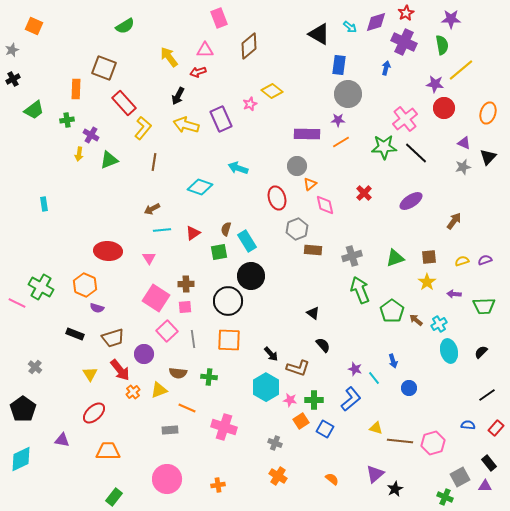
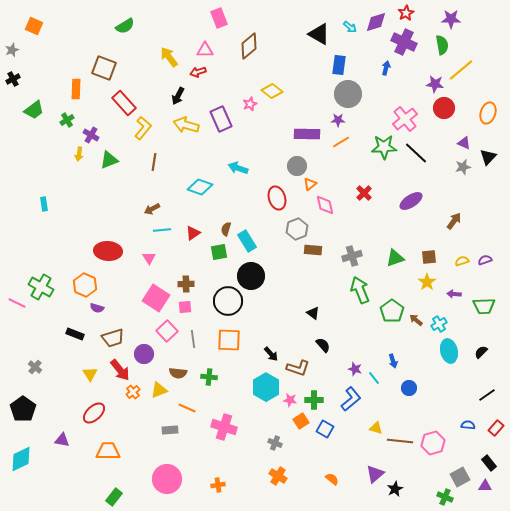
green cross at (67, 120): rotated 24 degrees counterclockwise
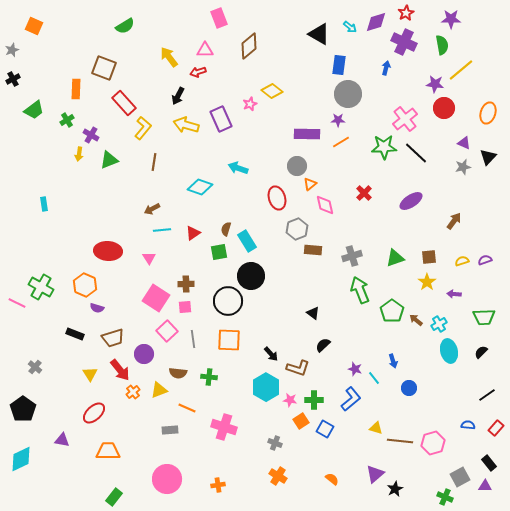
green trapezoid at (484, 306): moved 11 px down
black semicircle at (323, 345): rotated 91 degrees counterclockwise
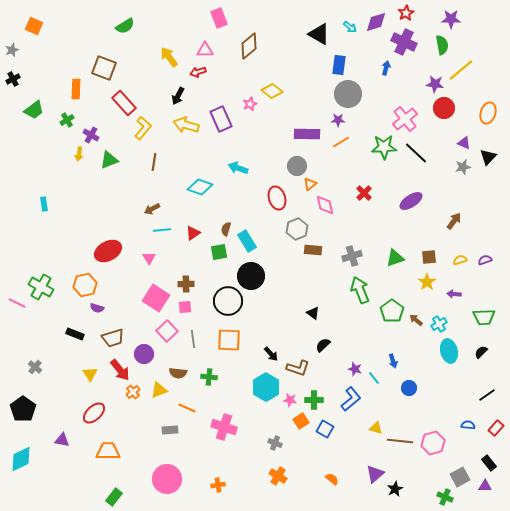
red ellipse at (108, 251): rotated 32 degrees counterclockwise
yellow semicircle at (462, 261): moved 2 px left, 1 px up
orange hexagon at (85, 285): rotated 25 degrees clockwise
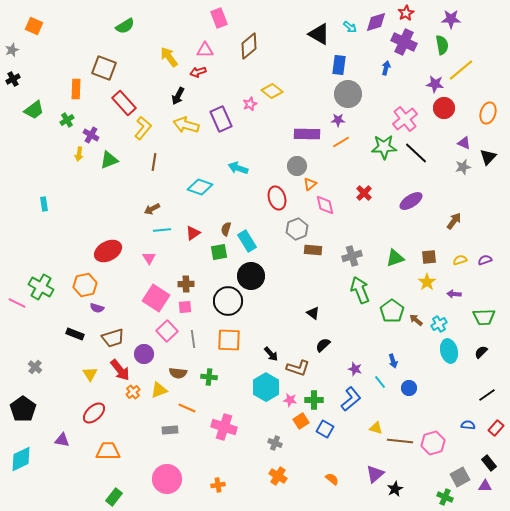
cyan line at (374, 378): moved 6 px right, 4 px down
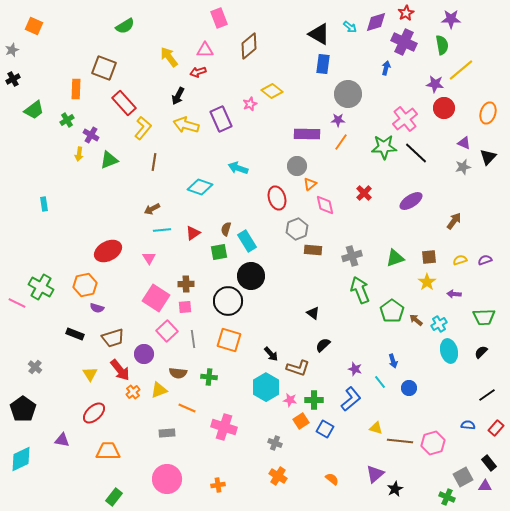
blue rectangle at (339, 65): moved 16 px left, 1 px up
orange line at (341, 142): rotated 24 degrees counterclockwise
orange square at (229, 340): rotated 15 degrees clockwise
gray rectangle at (170, 430): moved 3 px left, 3 px down
gray square at (460, 477): moved 3 px right
green cross at (445, 497): moved 2 px right
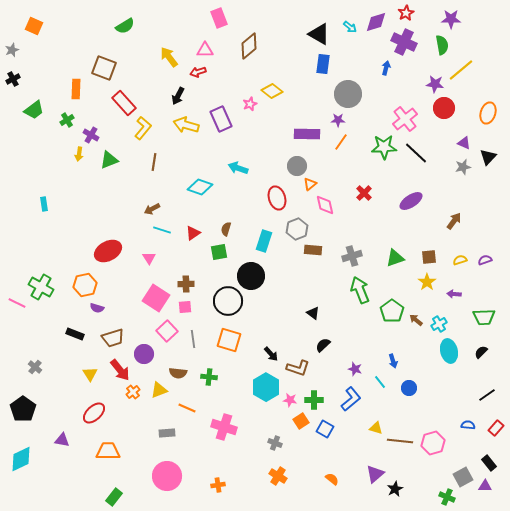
cyan line at (162, 230): rotated 24 degrees clockwise
cyan rectangle at (247, 241): moved 17 px right; rotated 50 degrees clockwise
pink circle at (167, 479): moved 3 px up
